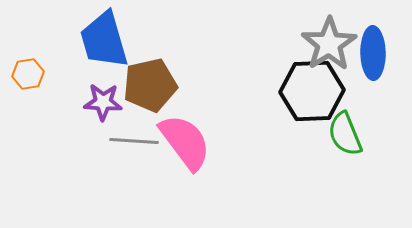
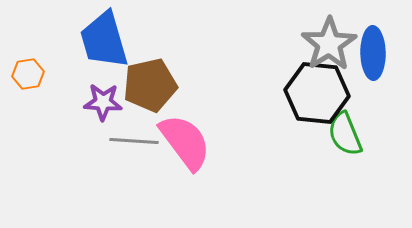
black hexagon: moved 5 px right, 2 px down; rotated 8 degrees clockwise
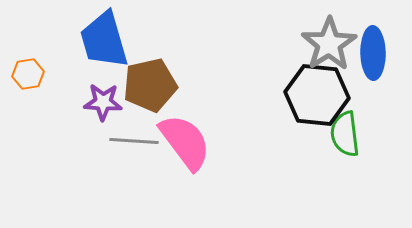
black hexagon: moved 2 px down
green semicircle: rotated 15 degrees clockwise
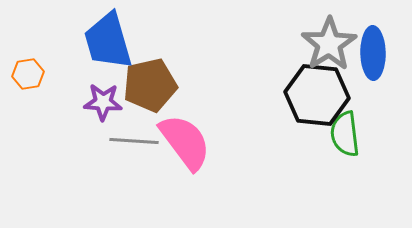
blue trapezoid: moved 4 px right, 1 px down
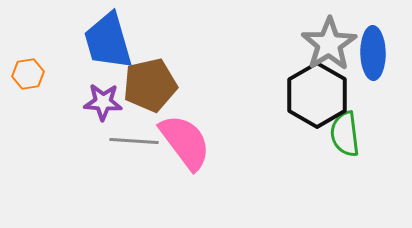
black hexagon: rotated 24 degrees clockwise
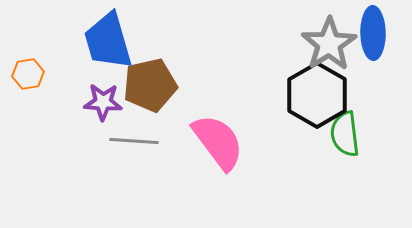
blue ellipse: moved 20 px up
pink semicircle: moved 33 px right
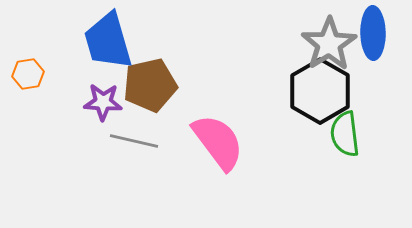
black hexagon: moved 3 px right, 4 px up
gray line: rotated 9 degrees clockwise
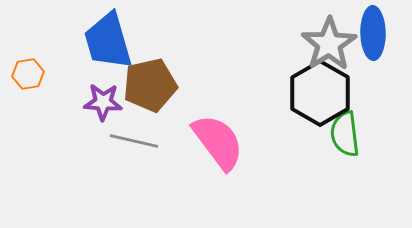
black hexagon: moved 2 px down
